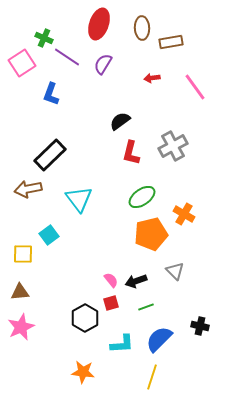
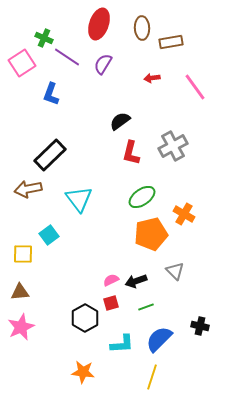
pink semicircle: rotated 77 degrees counterclockwise
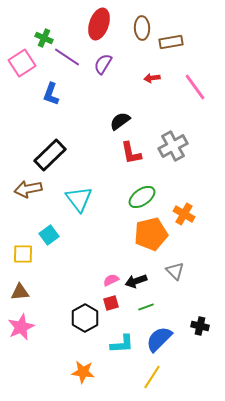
red L-shape: rotated 25 degrees counterclockwise
yellow line: rotated 15 degrees clockwise
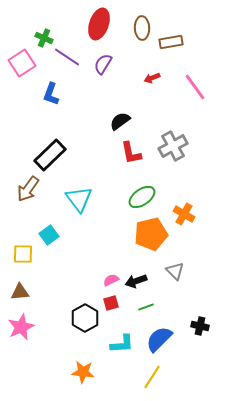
red arrow: rotated 14 degrees counterclockwise
brown arrow: rotated 44 degrees counterclockwise
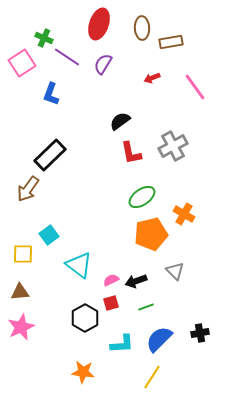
cyan triangle: moved 66 px down; rotated 16 degrees counterclockwise
black cross: moved 7 px down; rotated 24 degrees counterclockwise
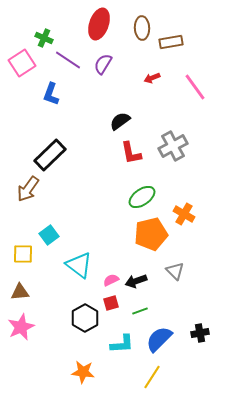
purple line: moved 1 px right, 3 px down
green line: moved 6 px left, 4 px down
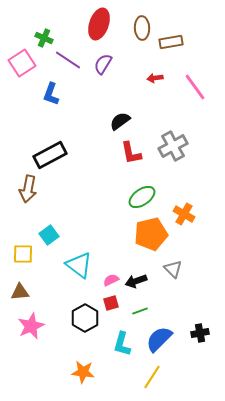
red arrow: moved 3 px right; rotated 14 degrees clockwise
black rectangle: rotated 16 degrees clockwise
brown arrow: rotated 24 degrees counterclockwise
gray triangle: moved 2 px left, 2 px up
pink star: moved 10 px right, 1 px up
cyan L-shape: rotated 110 degrees clockwise
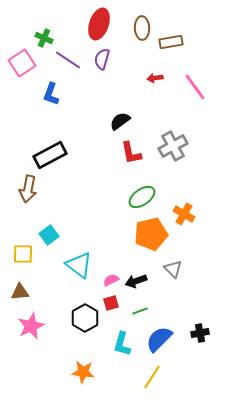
purple semicircle: moved 1 px left, 5 px up; rotated 15 degrees counterclockwise
